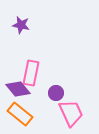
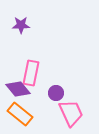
purple star: rotated 12 degrees counterclockwise
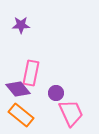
orange rectangle: moved 1 px right, 1 px down
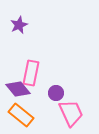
purple star: moved 2 px left; rotated 24 degrees counterclockwise
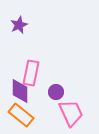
purple diamond: moved 2 px right, 2 px down; rotated 40 degrees clockwise
purple circle: moved 1 px up
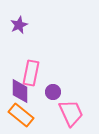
purple circle: moved 3 px left
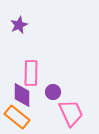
pink rectangle: rotated 10 degrees counterclockwise
purple diamond: moved 2 px right, 4 px down
orange rectangle: moved 4 px left, 2 px down
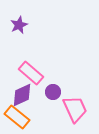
pink rectangle: rotated 50 degrees counterclockwise
purple diamond: rotated 65 degrees clockwise
pink trapezoid: moved 4 px right, 4 px up
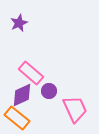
purple star: moved 2 px up
purple circle: moved 4 px left, 1 px up
orange rectangle: moved 1 px down
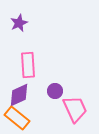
pink rectangle: moved 3 px left, 8 px up; rotated 45 degrees clockwise
purple circle: moved 6 px right
purple diamond: moved 3 px left
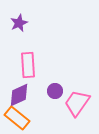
pink trapezoid: moved 2 px right, 6 px up; rotated 120 degrees counterclockwise
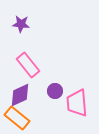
purple star: moved 2 px right, 1 px down; rotated 30 degrees clockwise
pink rectangle: rotated 35 degrees counterclockwise
purple diamond: moved 1 px right
pink trapezoid: rotated 40 degrees counterclockwise
